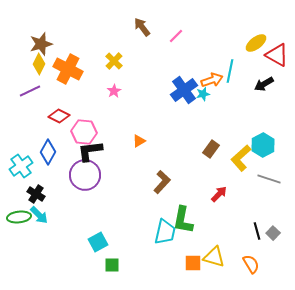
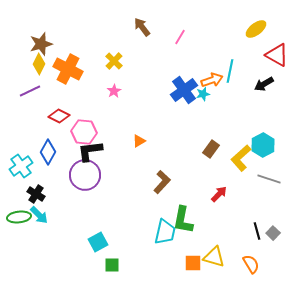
pink line: moved 4 px right, 1 px down; rotated 14 degrees counterclockwise
yellow ellipse: moved 14 px up
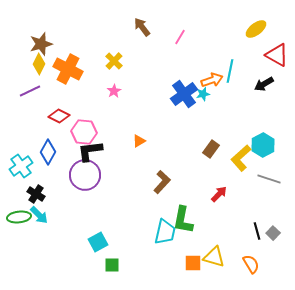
blue cross: moved 4 px down
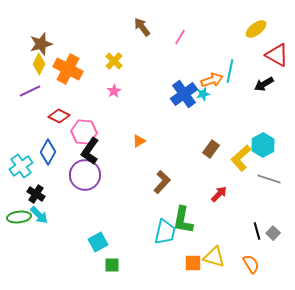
black L-shape: rotated 48 degrees counterclockwise
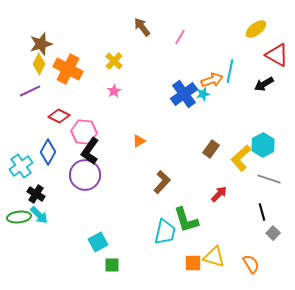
green L-shape: moved 3 px right; rotated 28 degrees counterclockwise
black line: moved 5 px right, 19 px up
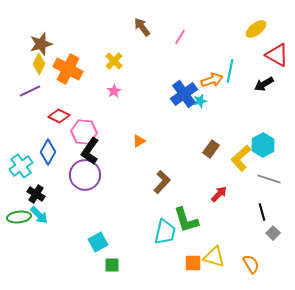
cyan star: moved 3 px left, 7 px down
